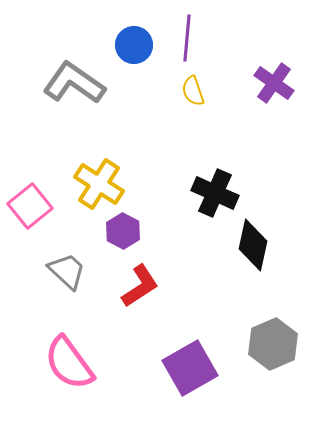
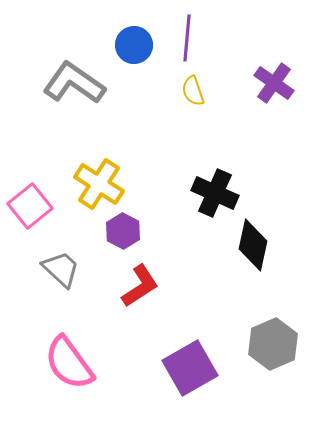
gray trapezoid: moved 6 px left, 2 px up
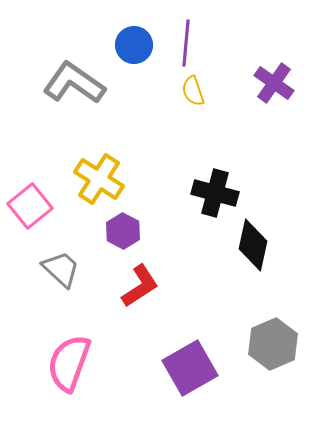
purple line: moved 1 px left, 5 px down
yellow cross: moved 5 px up
black cross: rotated 9 degrees counterclockwise
pink semicircle: rotated 56 degrees clockwise
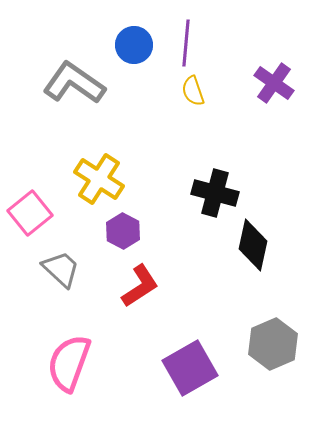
pink square: moved 7 px down
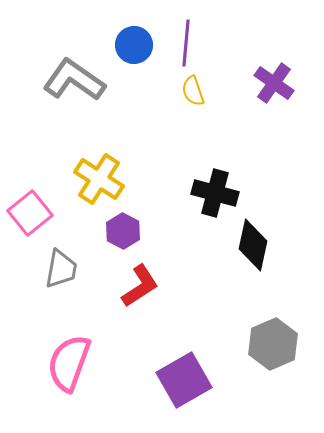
gray L-shape: moved 3 px up
gray trapezoid: rotated 57 degrees clockwise
purple square: moved 6 px left, 12 px down
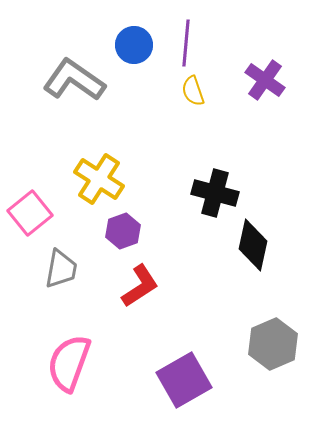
purple cross: moved 9 px left, 3 px up
purple hexagon: rotated 12 degrees clockwise
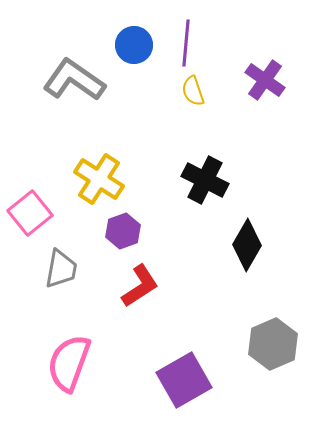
black cross: moved 10 px left, 13 px up; rotated 12 degrees clockwise
black diamond: moved 6 px left; rotated 18 degrees clockwise
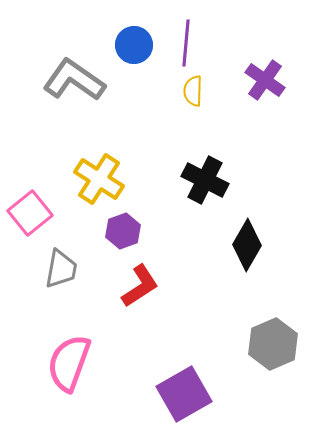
yellow semicircle: rotated 20 degrees clockwise
purple square: moved 14 px down
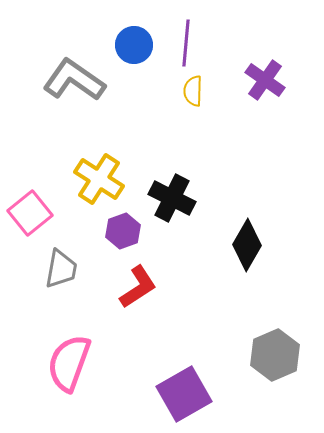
black cross: moved 33 px left, 18 px down
red L-shape: moved 2 px left, 1 px down
gray hexagon: moved 2 px right, 11 px down
